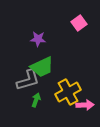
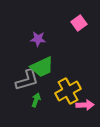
gray L-shape: moved 1 px left
yellow cross: moved 1 px up
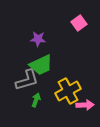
green trapezoid: moved 1 px left, 2 px up
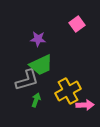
pink square: moved 2 px left, 1 px down
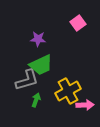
pink square: moved 1 px right, 1 px up
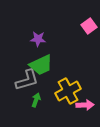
pink square: moved 11 px right, 3 px down
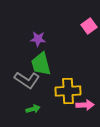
green trapezoid: moved 1 px up; rotated 100 degrees clockwise
gray L-shape: rotated 50 degrees clockwise
yellow cross: rotated 25 degrees clockwise
green arrow: moved 3 px left, 9 px down; rotated 56 degrees clockwise
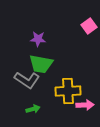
green trapezoid: rotated 65 degrees counterclockwise
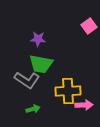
pink arrow: moved 1 px left
